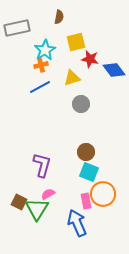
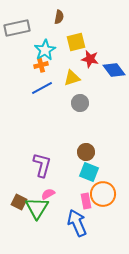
blue line: moved 2 px right, 1 px down
gray circle: moved 1 px left, 1 px up
green triangle: moved 1 px up
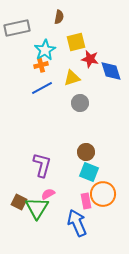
blue diamond: moved 3 px left, 1 px down; rotated 20 degrees clockwise
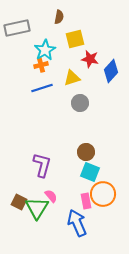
yellow square: moved 1 px left, 3 px up
blue diamond: rotated 60 degrees clockwise
blue line: rotated 10 degrees clockwise
cyan square: moved 1 px right
pink semicircle: moved 3 px right, 2 px down; rotated 80 degrees clockwise
